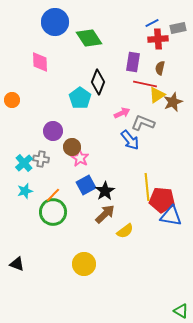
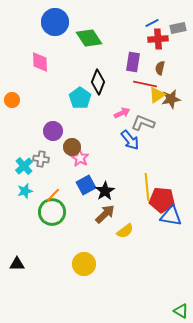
brown star: moved 2 px left, 3 px up; rotated 12 degrees clockwise
cyan cross: moved 3 px down
green circle: moved 1 px left
black triangle: rotated 21 degrees counterclockwise
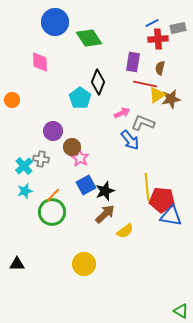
black star: rotated 12 degrees clockwise
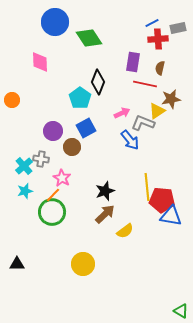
yellow triangle: moved 16 px down
pink star: moved 18 px left, 20 px down
blue square: moved 57 px up
yellow circle: moved 1 px left
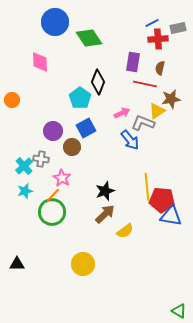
green triangle: moved 2 px left
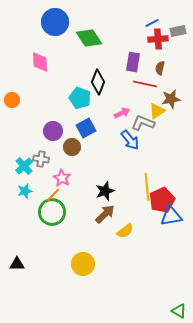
gray rectangle: moved 3 px down
cyan pentagon: rotated 15 degrees counterclockwise
red pentagon: rotated 30 degrees counterclockwise
blue triangle: rotated 20 degrees counterclockwise
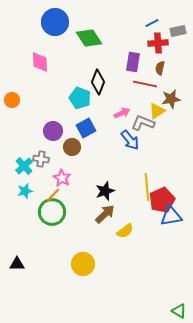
red cross: moved 4 px down
